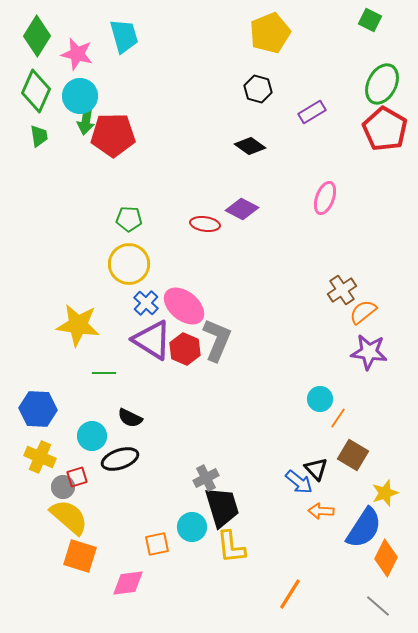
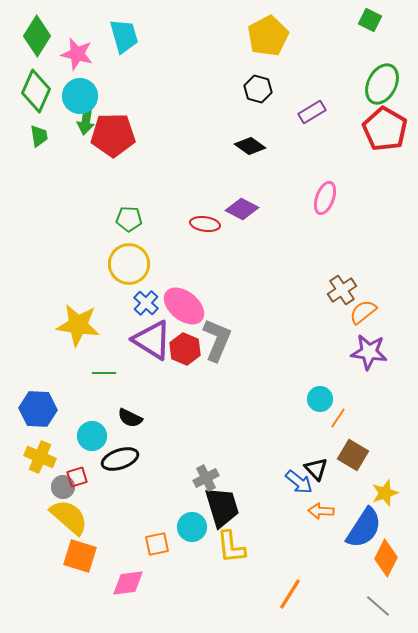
yellow pentagon at (270, 33): moved 2 px left, 3 px down; rotated 6 degrees counterclockwise
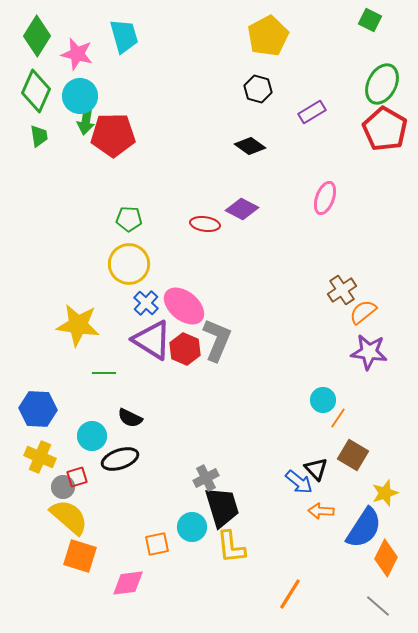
cyan circle at (320, 399): moved 3 px right, 1 px down
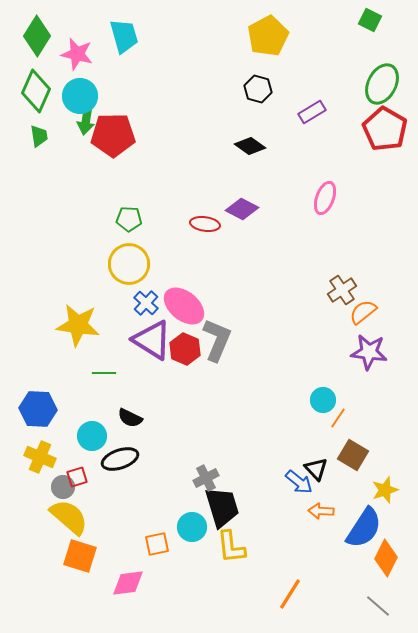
yellow star at (385, 493): moved 3 px up
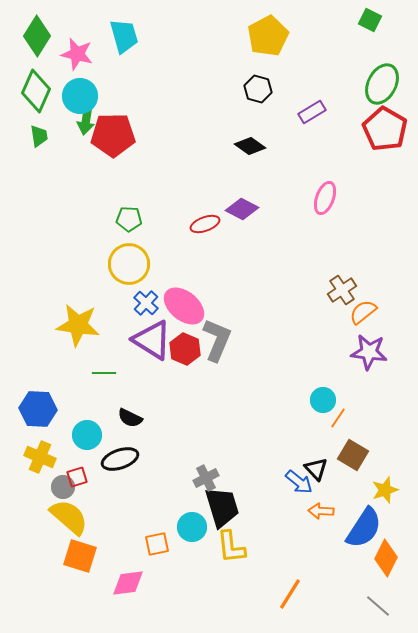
red ellipse at (205, 224): rotated 28 degrees counterclockwise
cyan circle at (92, 436): moved 5 px left, 1 px up
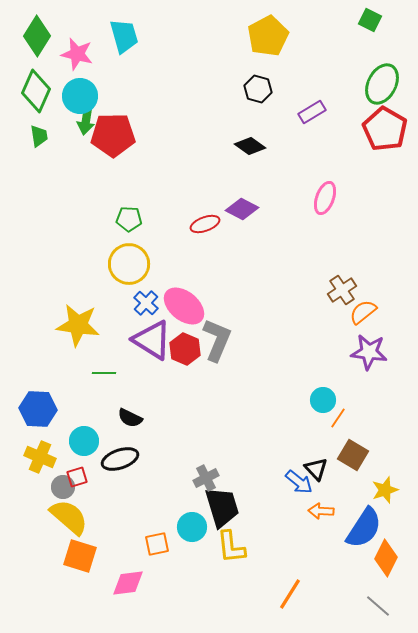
cyan circle at (87, 435): moved 3 px left, 6 px down
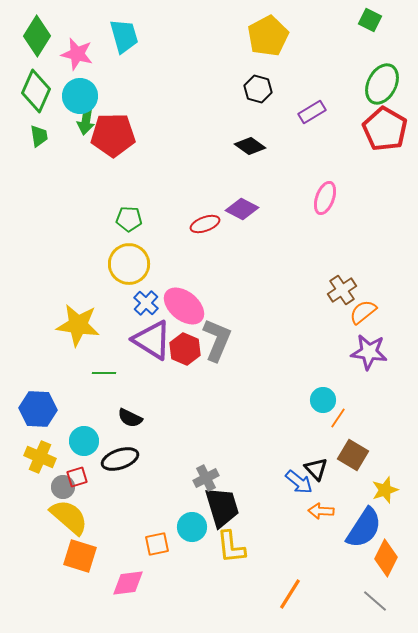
gray line at (378, 606): moved 3 px left, 5 px up
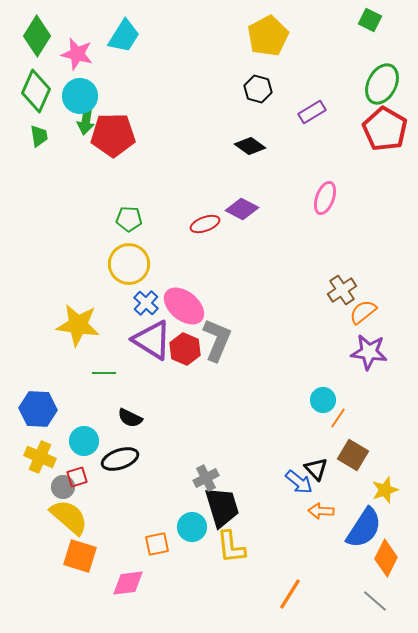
cyan trapezoid at (124, 36): rotated 48 degrees clockwise
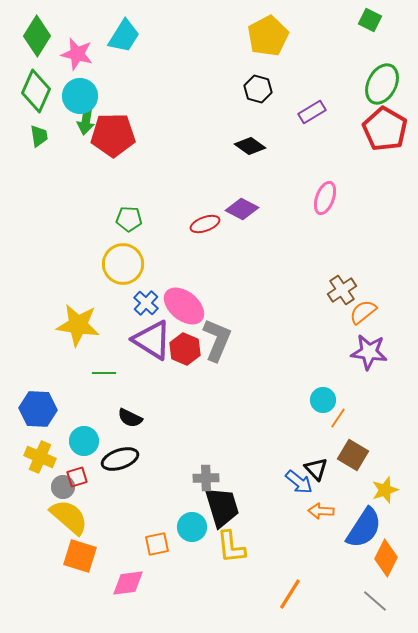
yellow circle at (129, 264): moved 6 px left
gray cross at (206, 478): rotated 25 degrees clockwise
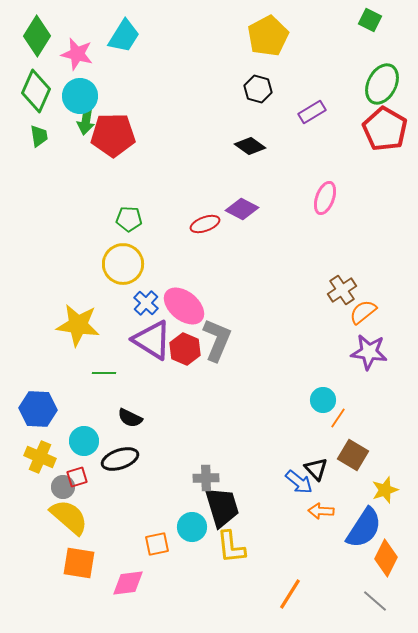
orange square at (80, 556): moved 1 px left, 7 px down; rotated 8 degrees counterclockwise
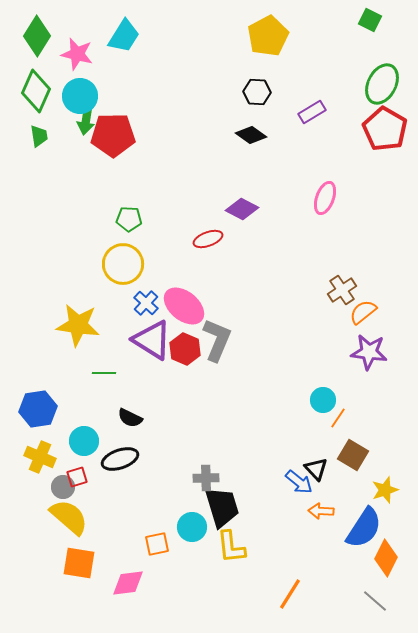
black hexagon at (258, 89): moved 1 px left, 3 px down; rotated 12 degrees counterclockwise
black diamond at (250, 146): moved 1 px right, 11 px up
red ellipse at (205, 224): moved 3 px right, 15 px down
blue hexagon at (38, 409): rotated 12 degrees counterclockwise
